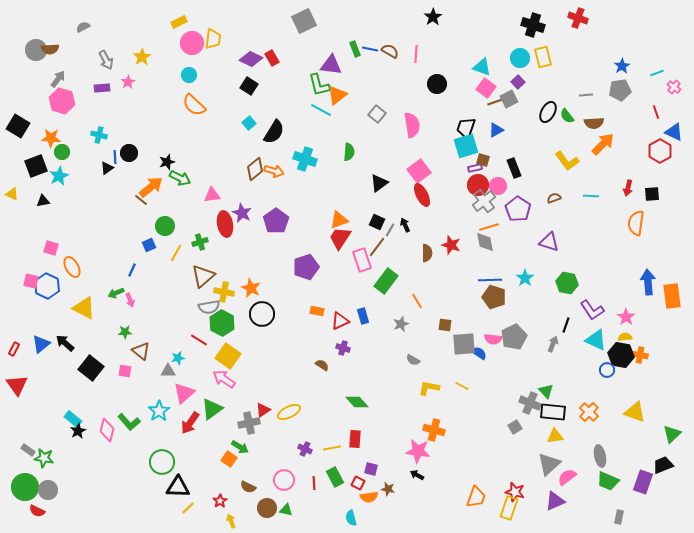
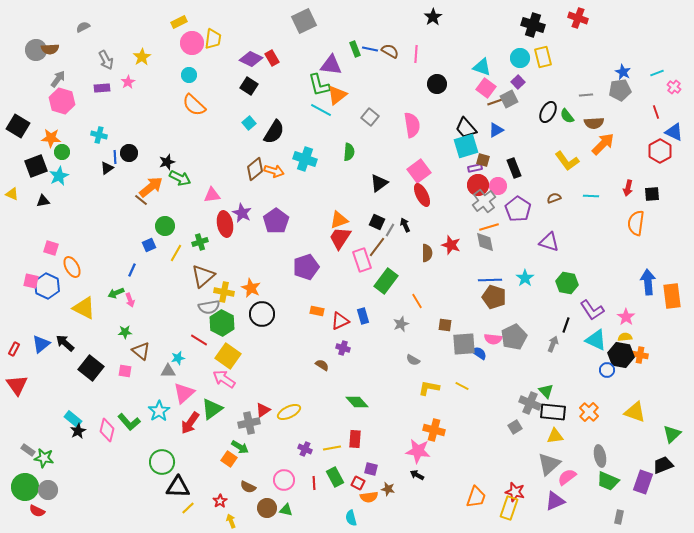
blue star at (622, 66): moved 1 px right, 6 px down; rotated 14 degrees counterclockwise
gray square at (377, 114): moved 7 px left, 3 px down
black trapezoid at (466, 128): rotated 60 degrees counterclockwise
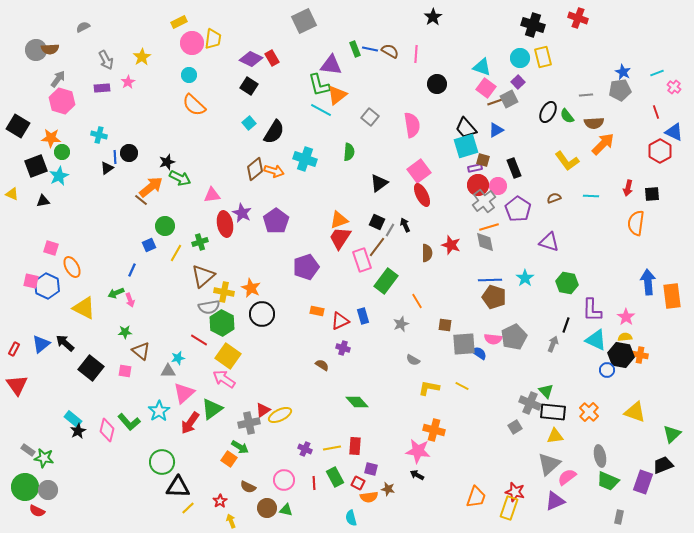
purple L-shape at (592, 310): rotated 35 degrees clockwise
yellow ellipse at (289, 412): moved 9 px left, 3 px down
red rectangle at (355, 439): moved 7 px down
